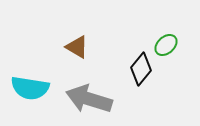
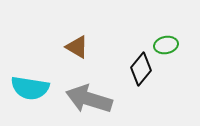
green ellipse: rotated 30 degrees clockwise
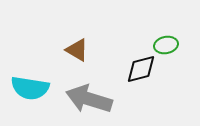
brown triangle: moved 3 px down
black diamond: rotated 36 degrees clockwise
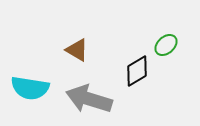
green ellipse: rotated 30 degrees counterclockwise
black diamond: moved 4 px left, 2 px down; rotated 16 degrees counterclockwise
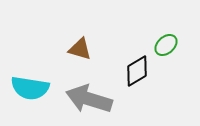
brown triangle: moved 3 px right, 1 px up; rotated 15 degrees counterclockwise
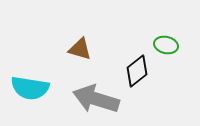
green ellipse: rotated 55 degrees clockwise
black diamond: rotated 8 degrees counterclockwise
gray arrow: moved 7 px right
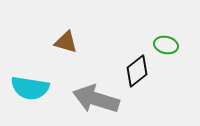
brown triangle: moved 14 px left, 7 px up
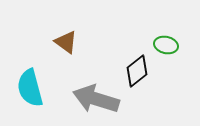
brown triangle: rotated 20 degrees clockwise
cyan semicircle: rotated 66 degrees clockwise
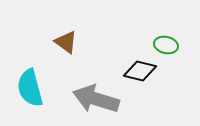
black diamond: moved 3 px right; rotated 52 degrees clockwise
